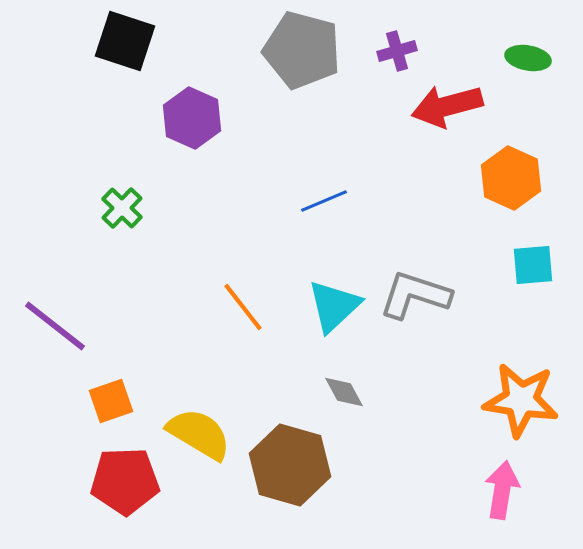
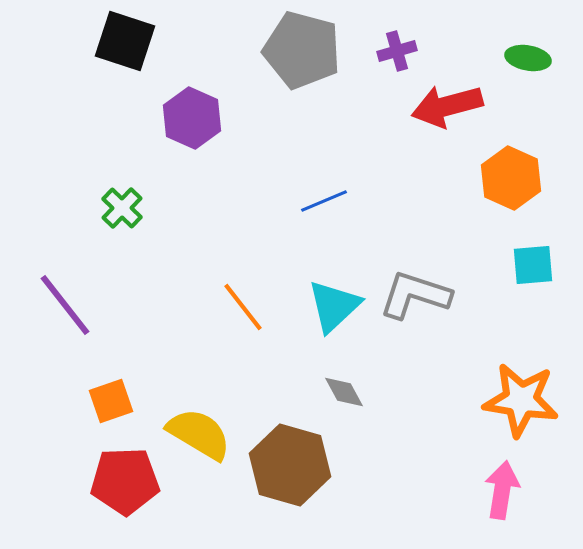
purple line: moved 10 px right, 21 px up; rotated 14 degrees clockwise
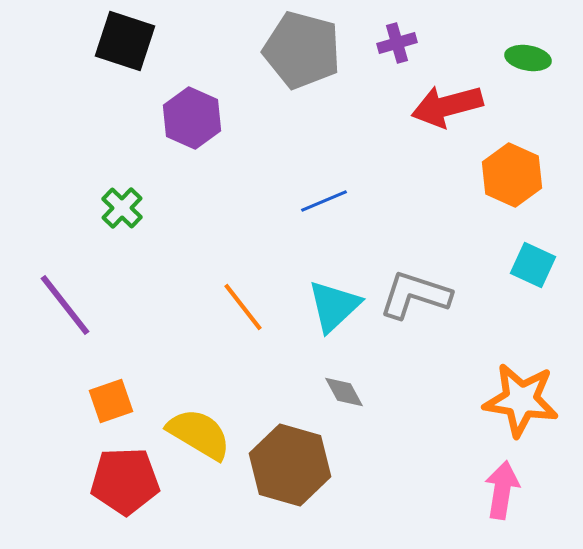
purple cross: moved 8 px up
orange hexagon: moved 1 px right, 3 px up
cyan square: rotated 30 degrees clockwise
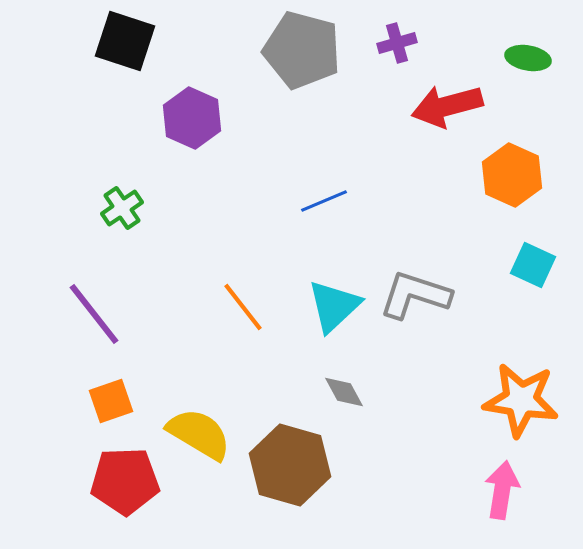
green cross: rotated 12 degrees clockwise
purple line: moved 29 px right, 9 px down
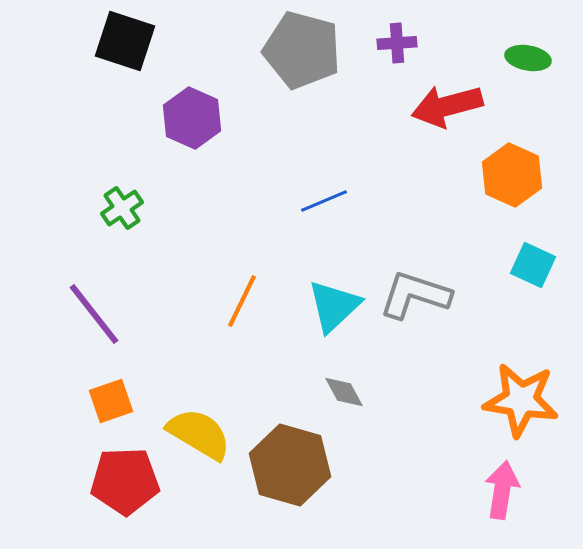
purple cross: rotated 12 degrees clockwise
orange line: moved 1 px left, 6 px up; rotated 64 degrees clockwise
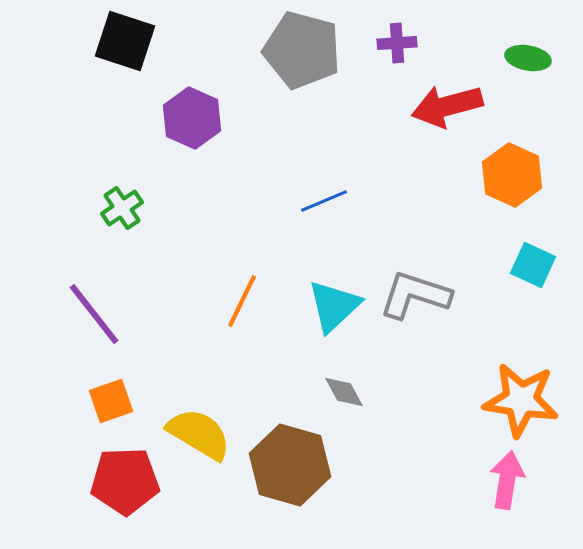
pink arrow: moved 5 px right, 10 px up
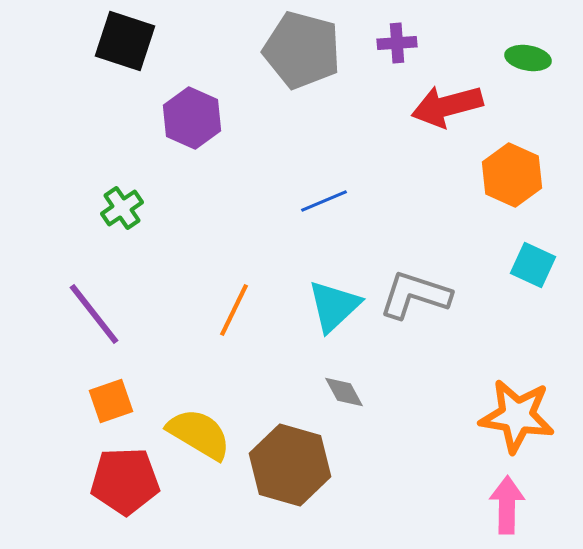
orange line: moved 8 px left, 9 px down
orange star: moved 4 px left, 16 px down
pink arrow: moved 25 px down; rotated 8 degrees counterclockwise
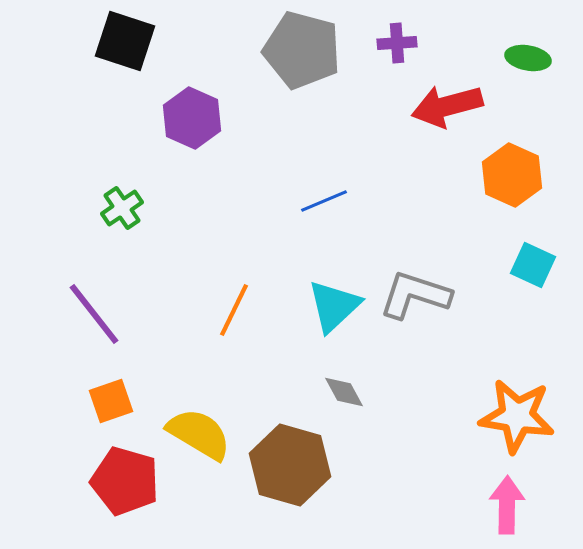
red pentagon: rotated 18 degrees clockwise
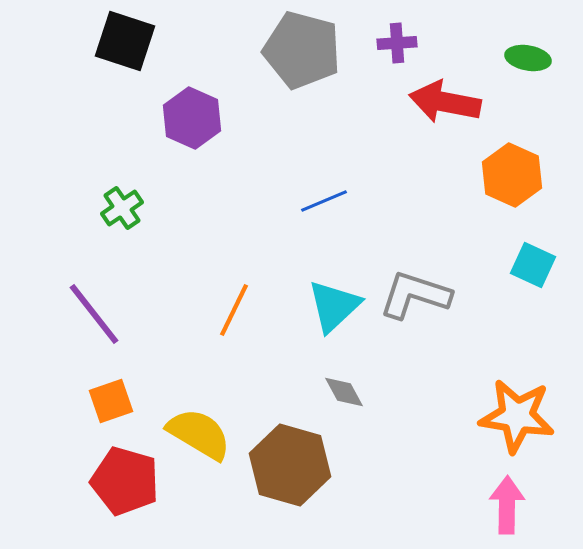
red arrow: moved 2 px left, 4 px up; rotated 26 degrees clockwise
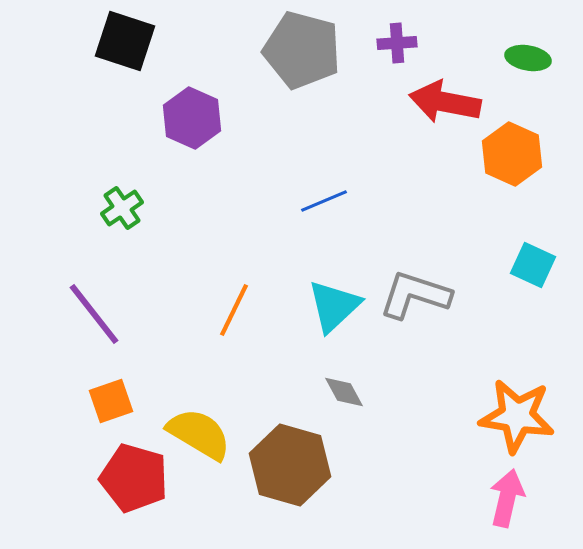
orange hexagon: moved 21 px up
red pentagon: moved 9 px right, 3 px up
pink arrow: moved 7 px up; rotated 12 degrees clockwise
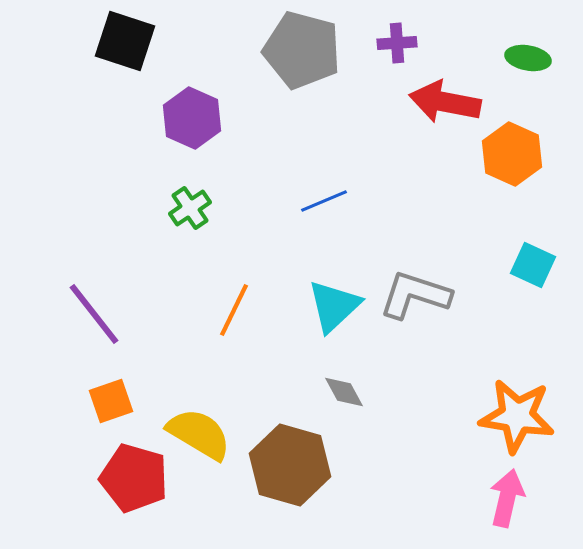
green cross: moved 68 px right
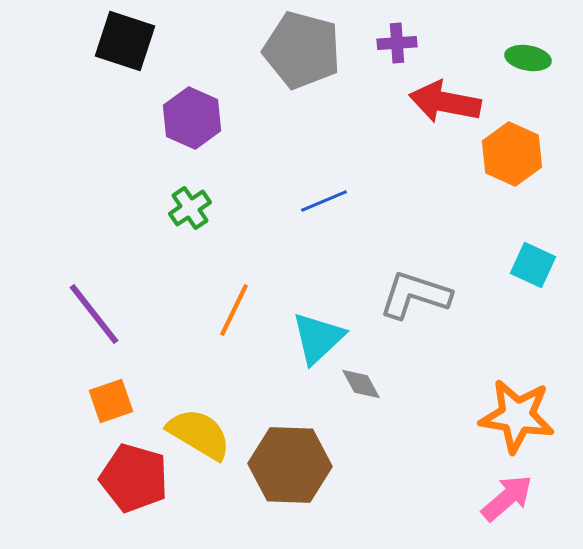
cyan triangle: moved 16 px left, 32 px down
gray diamond: moved 17 px right, 8 px up
brown hexagon: rotated 14 degrees counterclockwise
pink arrow: rotated 36 degrees clockwise
